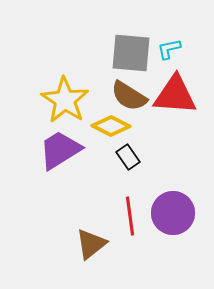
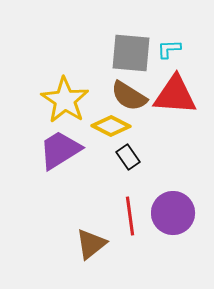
cyan L-shape: rotated 10 degrees clockwise
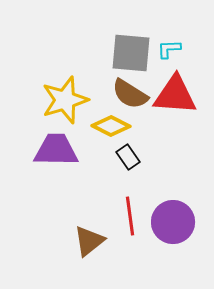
brown semicircle: moved 1 px right, 2 px up
yellow star: rotated 21 degrees clockwise
purple trapezoid: moved 4 px left; rotated 33 degrees clockwise
purple circle: moved 9 px down
brown triangle: moved 2 px left, 3 px up
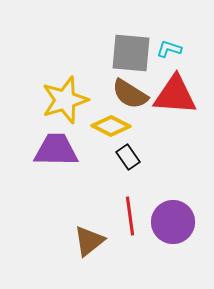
cyan L-shape: rotated 20 degrees clockwise
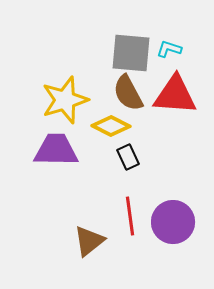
brown semicircle: moved 2 px left, 1 px up; rotated 30 degrees clockwise
black rectangle: rotated 10 degrees clockwise
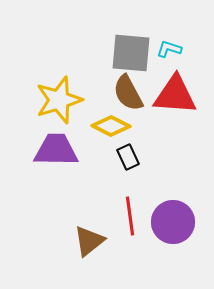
yellow star: moved 6 px left
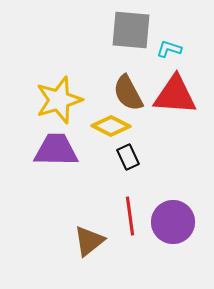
gray square: moved 23 px up
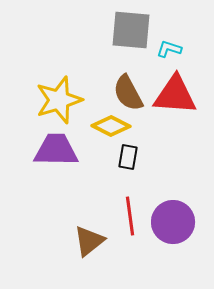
black rectangle: rotated 35 degrees clockwise
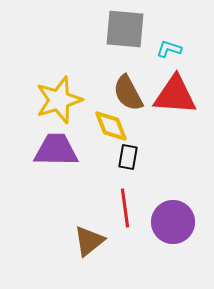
gray square: moved 6 px left, 1 px up
yellow diamond: rotated 42 degrees clockwise
red line: moved 5 px left, 8 px up
